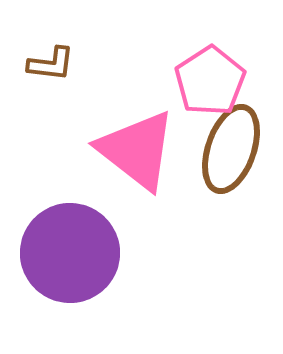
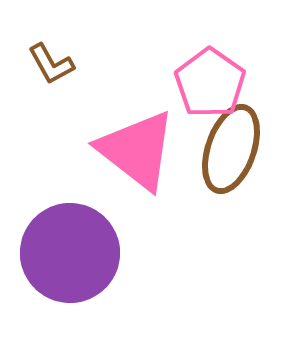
brown L-shape: rotated 54 degrees clockwise
pink pentagon: moved 2 px down; rotated 4 degrees counterclockwise
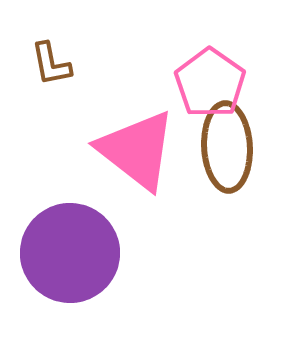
brown L-shape: rotated 18 degrees clockwise
brown ellipse: moved 4 px left, 2 px up; rotated 22 degrees counterclockwise
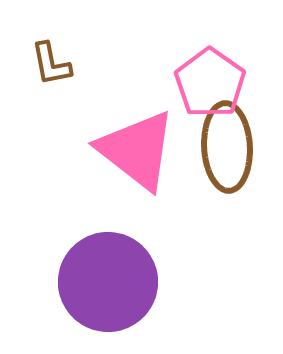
purple circle: moved 38 px right, 29 px down
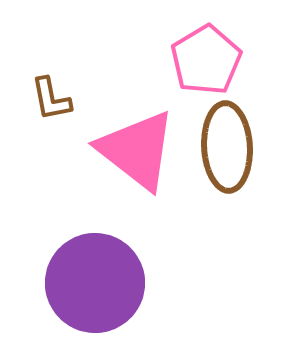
brown L-shape: moved 35 px down
pink pentagon: moved 4 px left, 23 px up; rotated 6 degrees clockwise
purple circle: moved 13 px left, 1 px down
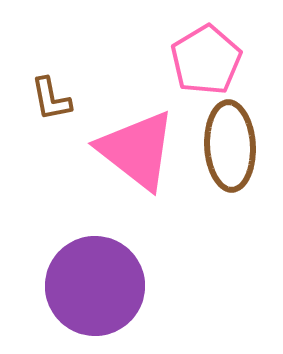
brown ellipse: moved 3 px right, 1 px up
purple circle: moved 3 px down
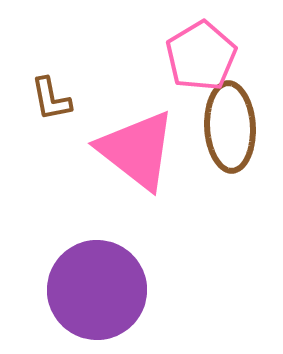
pink pentagon: moved 5 px left, 4 px up
brown ellipse: moved 19 px up
purple circle: moved 2 px right, 4 px down
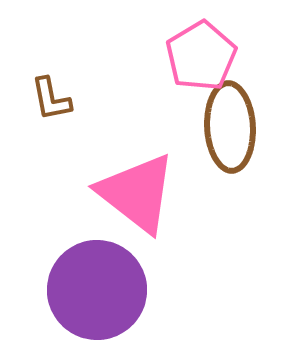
pink triangle: moved 43 px down
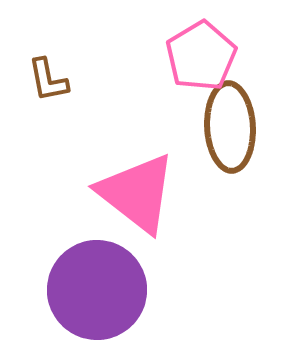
brown L-shape: moved 3 px left, 19 px up
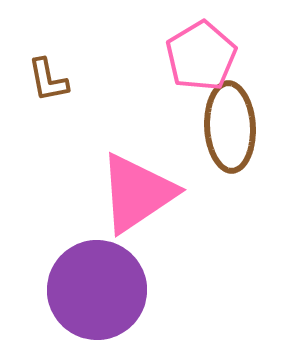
pink triangle: rotated 48 degrees clockwise
